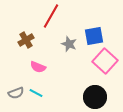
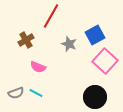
blue square: moved 1 px right, 1 px up; rotated 18 degrees counterclockwise
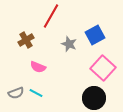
pink square: moved 2 px left, 7 px down
black circle: moved 1 px left, 1 px down
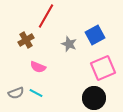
red line: moved 5 px left
pink square: rotated 25 degrees clockwise
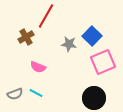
blue square: moved 3 px left, 1 px down; rotated 18 degrees counterclockwise
brown cross: moved 3 px up
gray star: rotated 14 degrees counterclockwise
pink square: moved 6 px up
gray semicircle: moved 1 px left, 1 px down
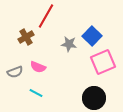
gray semicircle: moved 22 px up
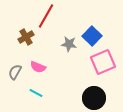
gray semicircle: rotated 140 degrees clockwise
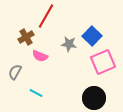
pink semicircle: moved 2 px right, 11 px up
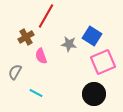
blue square: rotated 12 degrees counterclockwise
pink semicircle: moved 1 px right; rotated 49 degrees clockwise
black circle: moved 4 px up
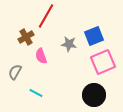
blue square: moved 2 px right; rotated 36 degrees clockwise
black circle: moved 1 px down
